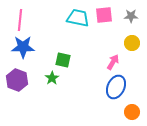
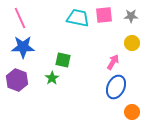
pink line: moved 2 px up; rotated 30 degrees counterclockwise
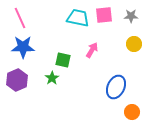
yellow circle: moved 2 px right, 1 px down
pink arrow: moved 21 px left, 12 px up
purple hexagon: rotated 15 degrees clockwise
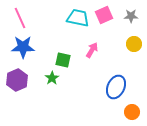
pink square: rotated 18 degrees counterclockwise
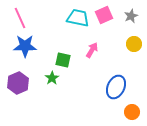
gray star: rotated 24 degrees counterclockwise
blue star: moved 2 px right, 1 px up
purple hexagon: moved 1 px right, 3 px down
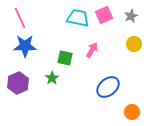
green square: moved 2 px right, 2 px up
blue ellipse: moved 8 px left; rotated 25 degrees clockwise
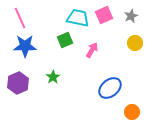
yellow circle: moved 1 px right, 1 px up
green square: moved 18 px up; rotated 35 degrees counterclockwise
green star: moved 1 px right, 1 px up
blue ellipse: moved 2 px right, 1 px down
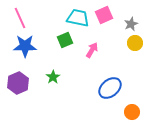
gray star: moved 8 px down
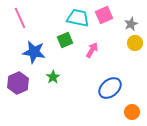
blue star: moved 9 px right, 6 px down; rotated 10 degrees clockwise
